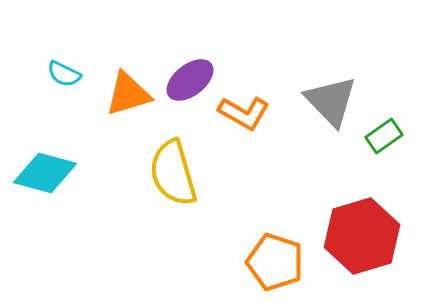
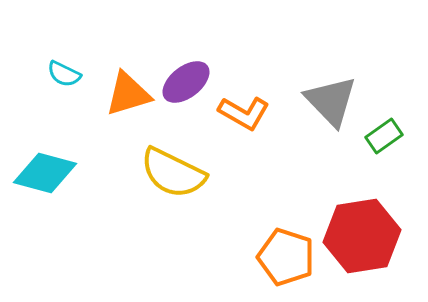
purple ellipse: moved 4 px left, 2 px down
yellow semicircle: rotated 48 degrees counterclockwise
red hexagon: rotated 8 degrees clockwise
orange pentagon: moved 11 px right, 5 px up
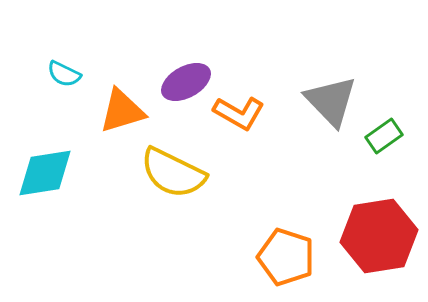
purple ellipse: rotated 9 degrees clockwise
orange triangle: moved 6 px left, 17 px down
orange L-shape: moved 5 px left
cyan diamond: rotated 24 degrees counterclockwise
red hexagon: moved 17 px right
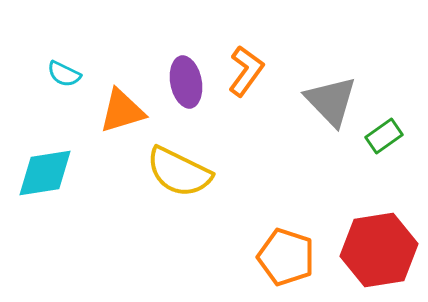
purple ellipse: rotated 72 degrees counterclockwise
orange L-shape: moved 7 px right, 42 px up; rotated 84 degrees counterclockwise
yellow semicircle: moved 6 px right, 1 px up
red hexagon: moved 14 px down
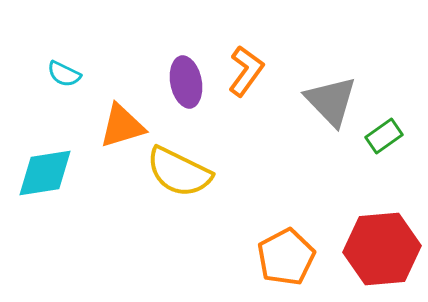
orange triangle: moved 15 px down
red hexagon: moved 3 px right, 1 px up; rotated 4 degrees clockwise
orange pentagon: rotated 26 degrees clockwise
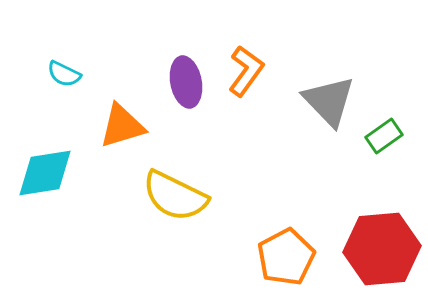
gray triangle: moved 2 px left
yellow semicircle: moved 4 px left, 24 px down
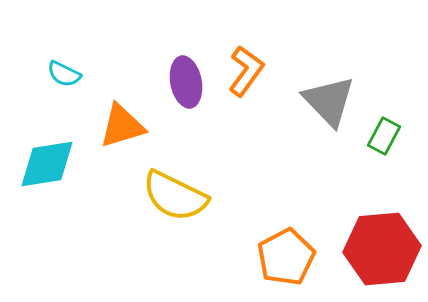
green rectangle: rotated 27 degrees counterclockwise
cyan diamond: moved 2 px right, 9 px up
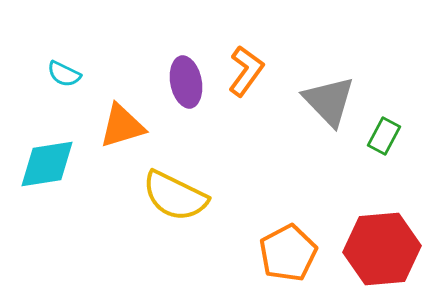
orange pentagon: moved 2 px right, 4 px up
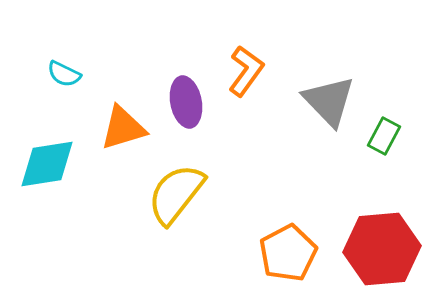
purple ellipse: moved 20 px down
orange triangle: moved 1 px right, 2 px down
yellow semicircle: moved 1 px right, 2 px up; rotated 102 degrees clockwise
